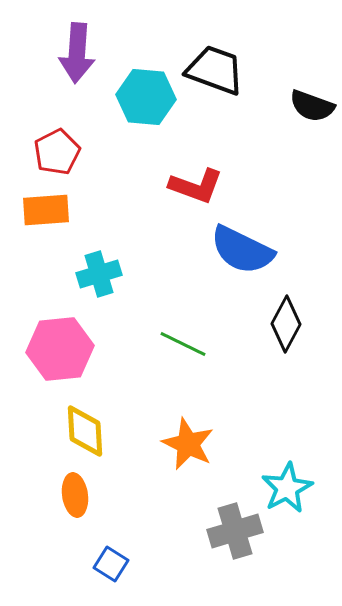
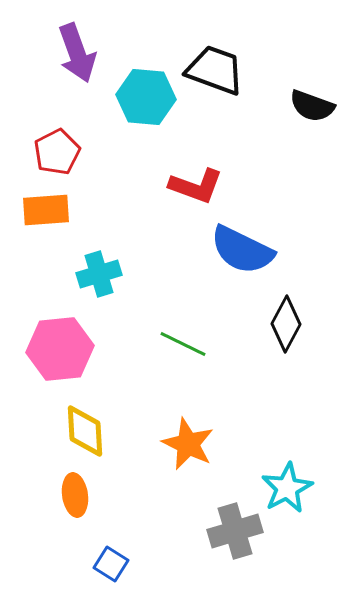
purple arrow: rotated 24 degrees counterclockwise
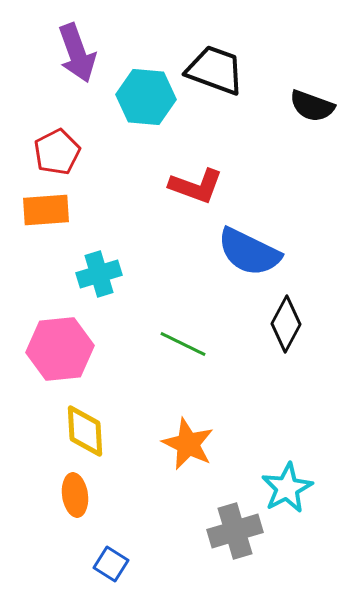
blue semicircle: moved 7 px right, 2 px down
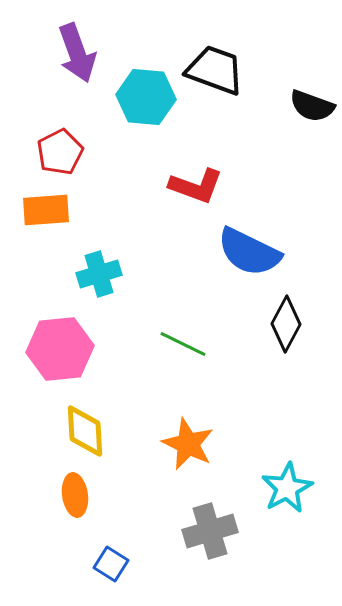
red pentagon: moved 3 px right
gray cross: moved 25 px left
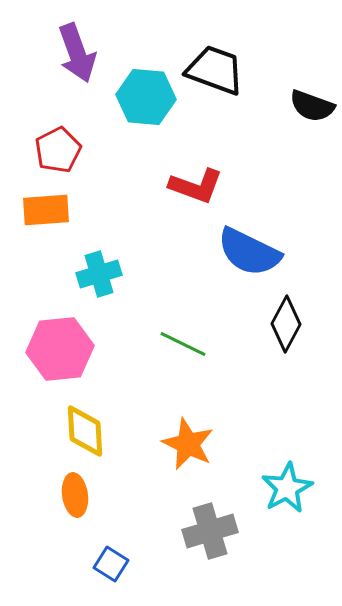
red pentagon: moved 2 px left, 2 px up
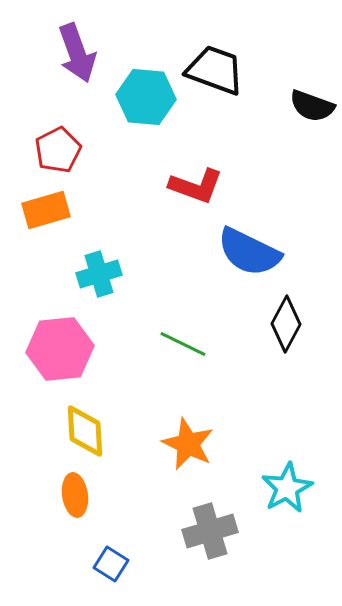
orange rectangle: rotated 12 degrees counterclockwise
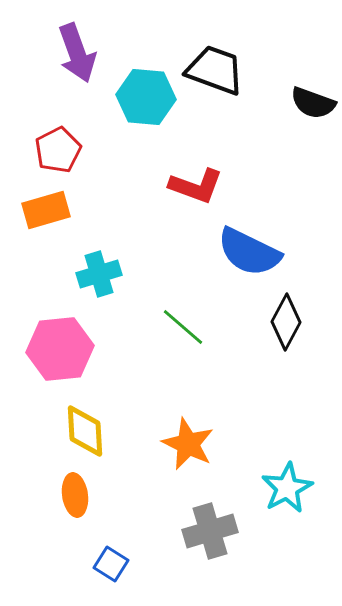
black semicircle: moved 1 px right, 3 px up
black diamond: moved 2 px up
green line: moved 17 px up; rotated 15 degrees clockwise
